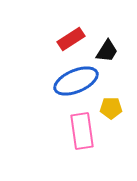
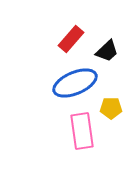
red rectangle: rotated 16 degrees counterclockwise
black trapezoid: rotated 15 degrees clockwise
blue ellipse: moved 1 px left, 2 px down
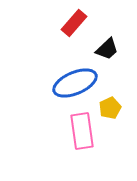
red rectangle: moved 3 px right, 16 px up
black trapezoid: moved 2 px up
yellow pentagon: moved 1 px left; rotated 25 degrees counterclockwise
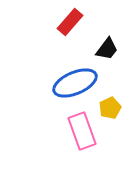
red rectangle: moved 4 px left, 1 px up
black trapezoid: rotated 10 degrees counterclockwise
pink rectangle: rotated 12 degrees counterclockwise
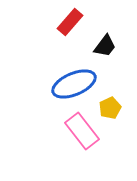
black trapezoid: moved 2 px left, 3 px up
blue ellipse: moved 1 px left, 1 px down
pink rectangle: rotated 18 degrees counterclockwise
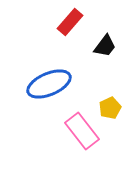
blue ellipse: moved 25 px left
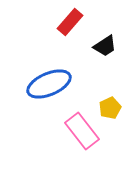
black trapezoid: rotated 20 degrees clockwise
